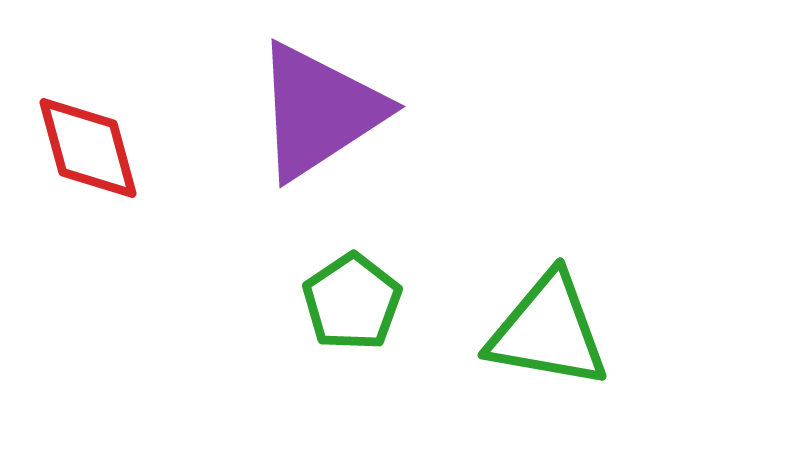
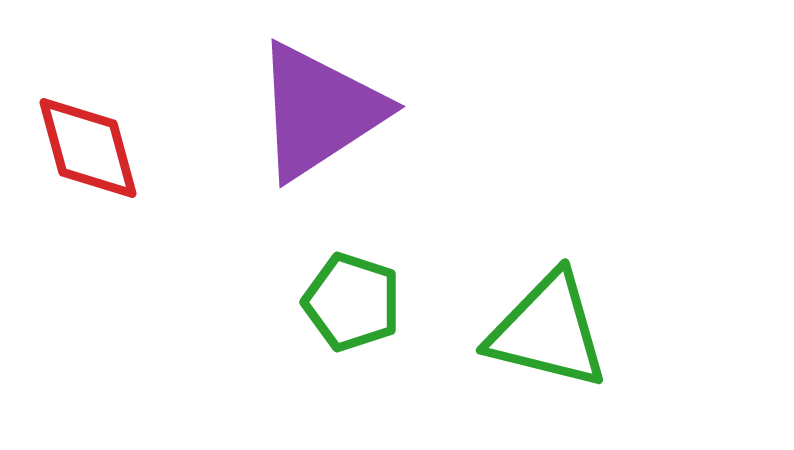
green pentagon: rotated 20 degrees counterclockwise
green triangle: rotated 4 degrees clockwise
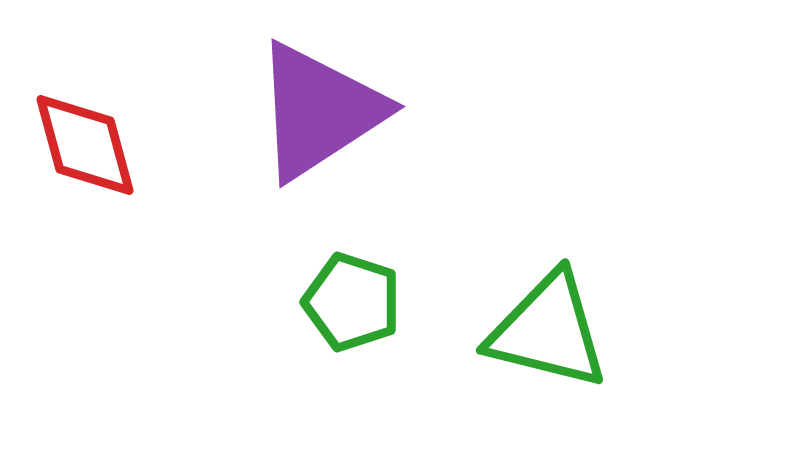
red diamond: moved 3 px left, 3 px up
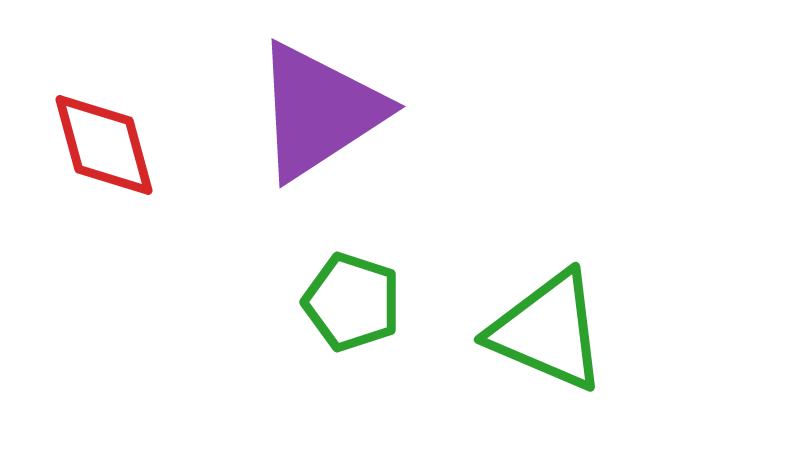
red diamond: moved 19 px right
green triangle: rotated 9 degrees clockwise
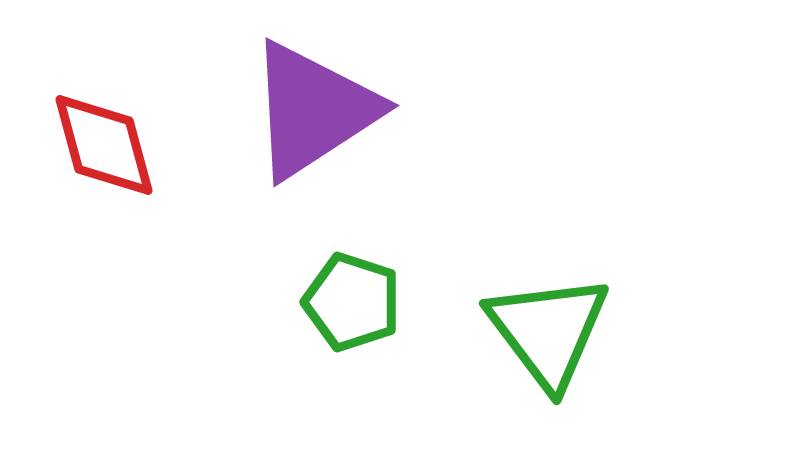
purple triangle: moved 6 px left, 1 px up
green triangle: rotated 30 degrees clockwise
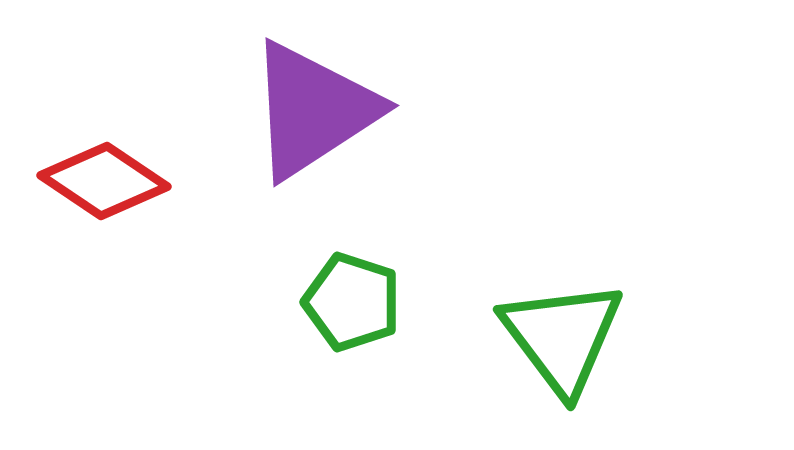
red diamond: moved 36 px down; rotated 41 degrees counterclockwise
green triangle: moved 14 px right, 6 px down
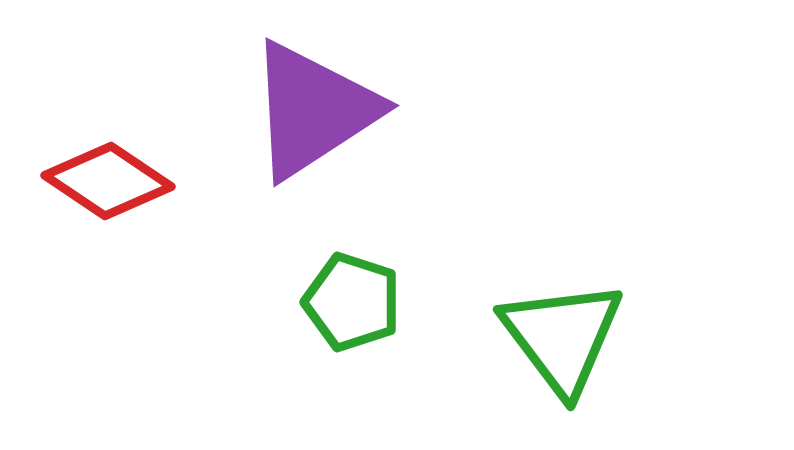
red diamond: moved 4 px right
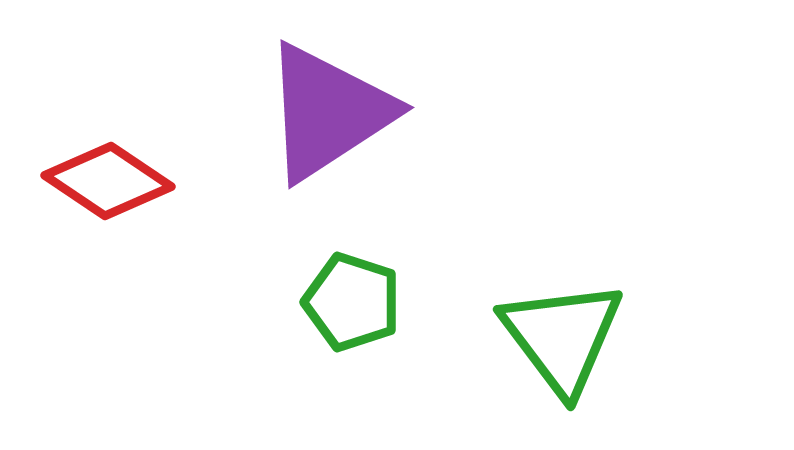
purple triangle: moved 15 px right, 2 px down
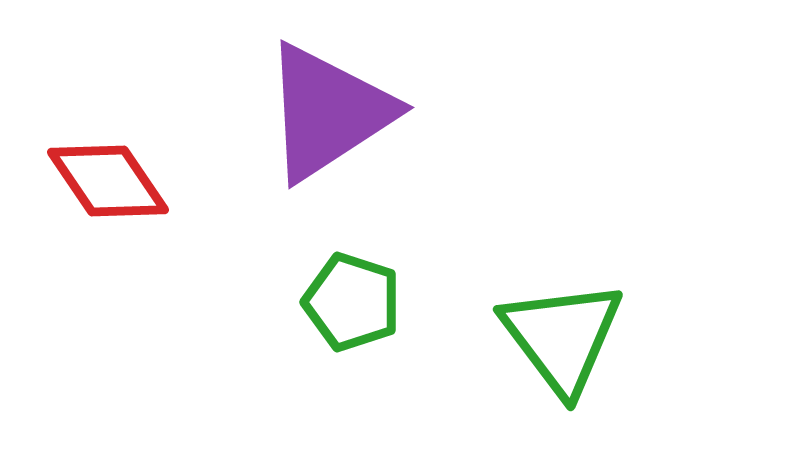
red diamond: rotated 22 degrees clockwise
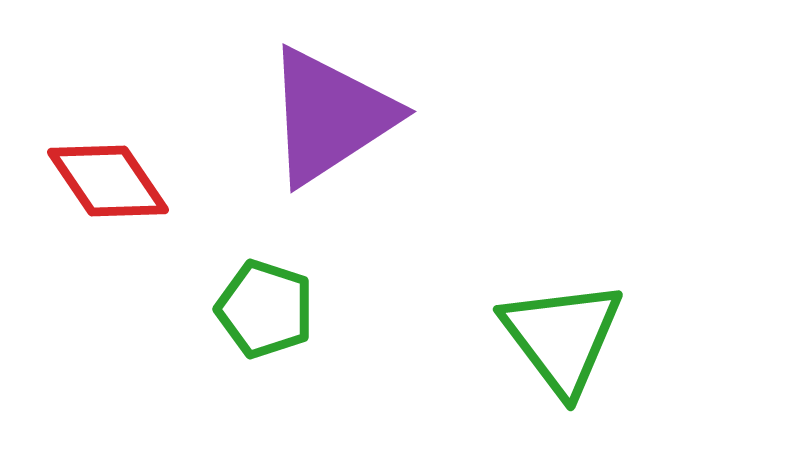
purple triangle: moved 2 px right, 4 px down
green pentagon: moved 87 px left, 7 px down
